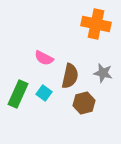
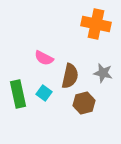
green rectangle: rotated 36 degrees counterclockwise
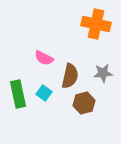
gray star: rotated 18 degrees counterclockwise
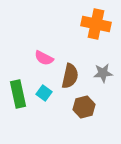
brown hexagon: moved 4 px down
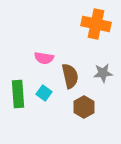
pink semicircle: rotated 18 degrees counterclockwise
brown semicircle: rotated 25 degrees counterclockwise
green rectangle: rotated 8 degrees clockwise
brown hexagon: rotated 15 degrees counterclockwise
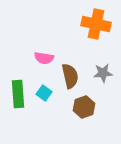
brown hexagon: rotated 10 degrees clockwise
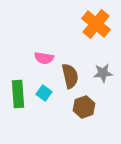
orange cross: rotated 28 degrees clockwise
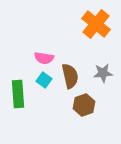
cyan square: moved 13 px up
brown hexagon: moved 2 px up
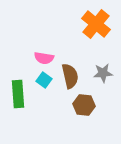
brown hexagon: rotated 25 degrees clockwise
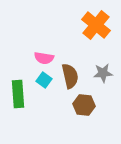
orange cross: moved 1 px down
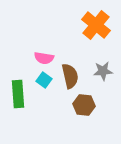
gray star: moved 2 px up
